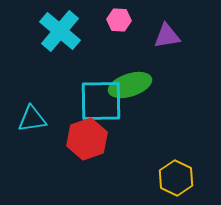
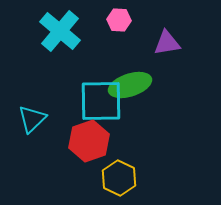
purple triangle: moved 7 px down
cyan triangle: rotated 36 degrees counterclockwise
red hexagon: moved 2 px right, 2 px down
yellow hexagon: moved 57 px left
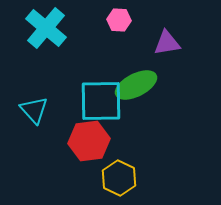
cyan cross: moved 14 px left, 3 px up
green ellipse: moved 6 px right; rotated 9 degrees counterclockwise
cyan triangle: moved 2 px right, 9 px up; rotated 28 degrees counterclockwise
red hexagon: rotated 12 degrees clockwise
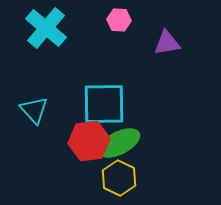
green ellipse: moved 17 px left, 58 px down
cyan square: moved 3 px right, 3 px down
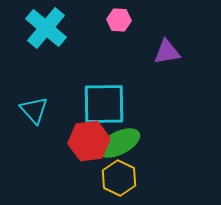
purple triangle: moved 9 px down
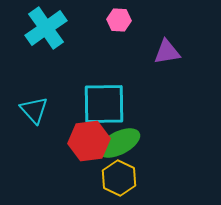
cyan cross: rotated 15 degrees clockwise
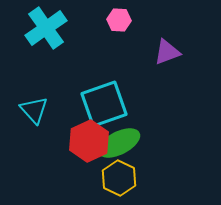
purple triangle: rotated 12 degrees counterclockwise
cyan square: rotated 18 degrees counterclockwise
red hexagon: rotated 18 degrees counterclockwise
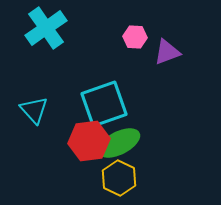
pink hexagon: moved 16 px right, 17 px down
red hexagon: rotated 18 degrees clockwise
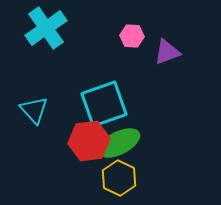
pink hexagon: moved 3 px left, 1 px up
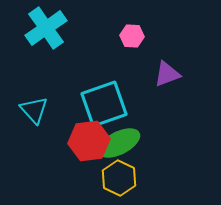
purple triangle: moved 22 px down
